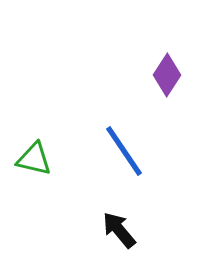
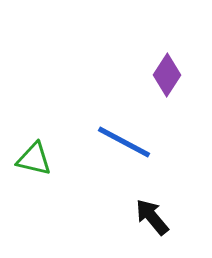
blue line: moved 9 px up; rotated 28 degrees counterclockwise
black arrow: moved 33 px right, 13 px up
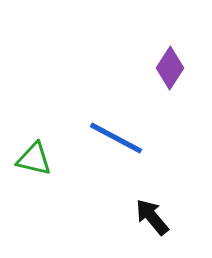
purple diamond: moved 3 px right, 7 px up
blue line: moved 8 px left, 4 px up
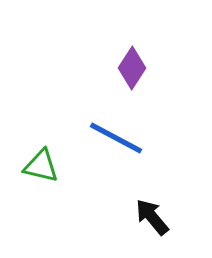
purple diamond: moved 38 px left
green triangle: moved 7 px right, 7 px down
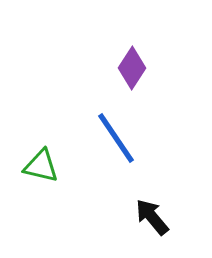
blue line: rotated 28 degrees clockwise
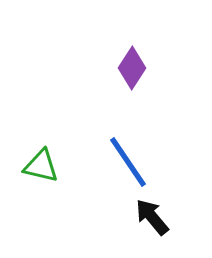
blue line: moved 12 px right, 24 px down
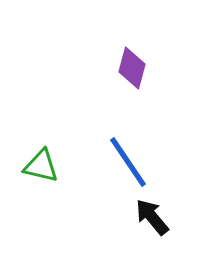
purple diamond: rotated 18 degrees counterclockwise
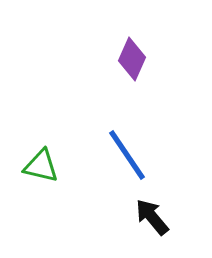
purple diamond: moved 9 px up; rotated 9 degrees clockwise
blue line: moved 1 px left, 7 px up
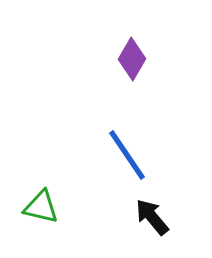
purple diamond: rotated 6 degrees clockwise
green triangle: moved 41 px down
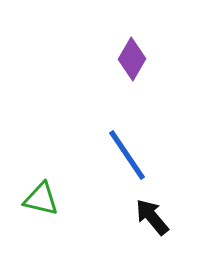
green triangle: moved 8 px up
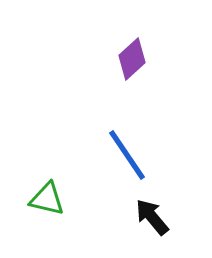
purple diamond: rotated 18 degrees clockwise
green triangle: moved 6 px right
